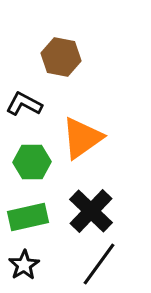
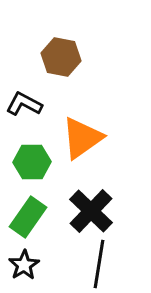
green rectangle: rotated 42 degrees counterclockwise
black line: rotated 27 degrees counterclockwise
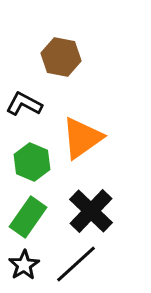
green hexagon: rotated 24 degrees clockwise
black line: moved 23 px left; rotated 39 degrees clockwise
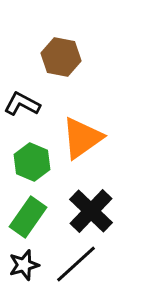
black L-shape: moved 2 px left
black star: rotated 16 degrees clockwise
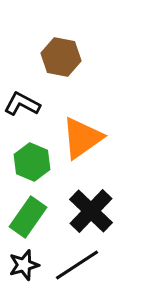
black line: moved 1 px right, 1 px down; rotated 9 degrees clockwise
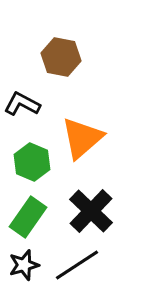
orange triangle: rotated 6 degrees counterclockwise
